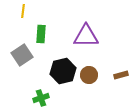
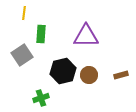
yellow line: moved 1 px right, 2 px down
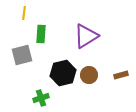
purple triangle: rotated 32 degrees counterclockwise
gray square: rotated 20 degrees clockwise
black hexagon: moved 2 px down
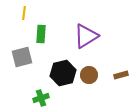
gray square: moved 2 px down
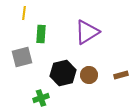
purple triangle: moved 1 px right, 4 px up
